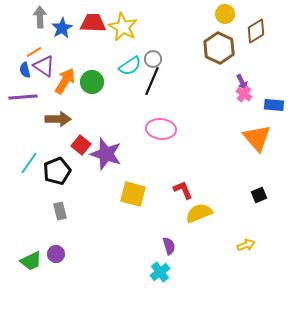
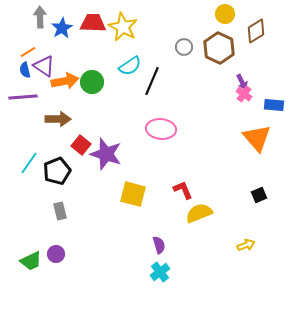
orange line: moved 6 px left
gray circle: moved 31 px right, 12 px up
orange arrow: rotated 48 degrees clockwise
purple semicircle: moved 10 px left, 1 px up
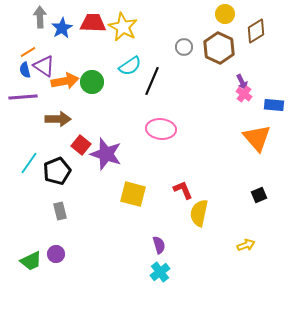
yellow semicircle: rotated 56 degrees counterclockwise
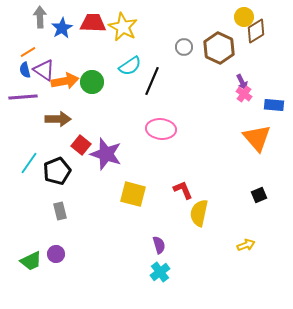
yellow circle: moved 19 px right, 3 px down
purple triangle: moved 4 px down
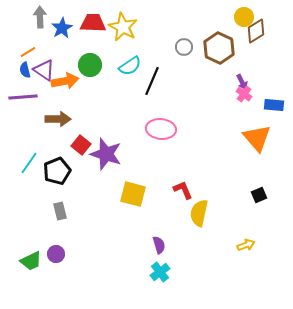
green circle: moved 2 px left, 17 px up
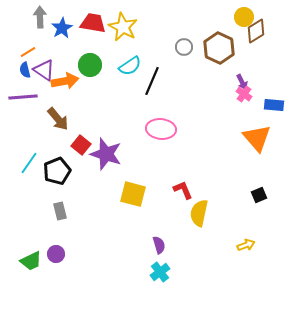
red trapezoid: rotated 8 degrees clockwise
brown arrow: rotated 50 degrees clockwise
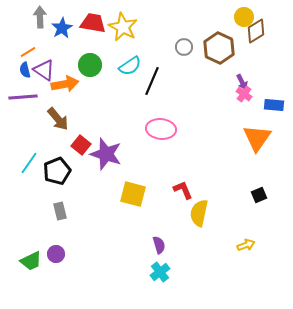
orange arrow: moved 3 px down
orange triangle: rotated 16 degrees clockwise
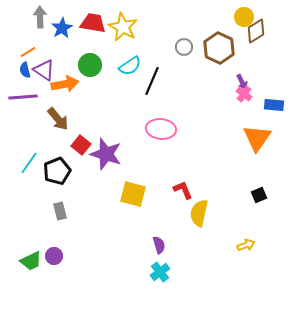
purple circle: moved 2 px left, 2 px down
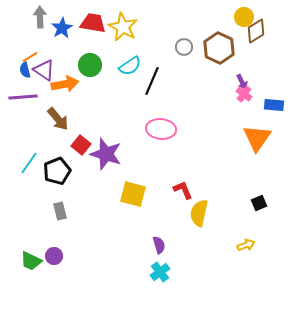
orange line: moved 2 px right, 5 px down
black square: moved 8 px down
green trapezoid: rotated 50 degrees clockwise
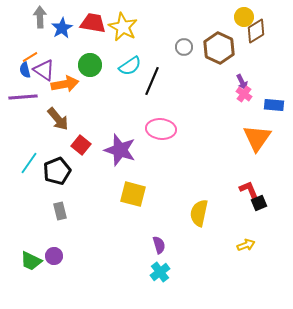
purple star: moved 14 px right, 4 px up
red L-shape: moved 66 px right
